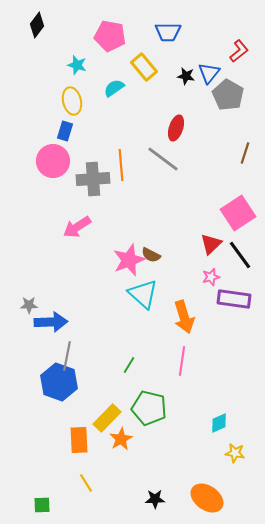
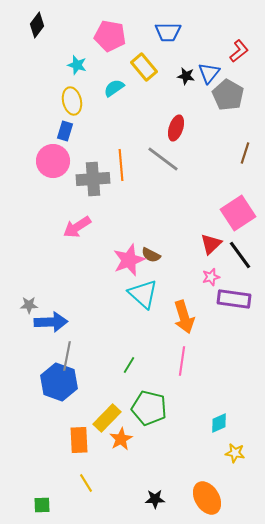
orange ellipse at (207, 498): rotated 24 degrees clockwise
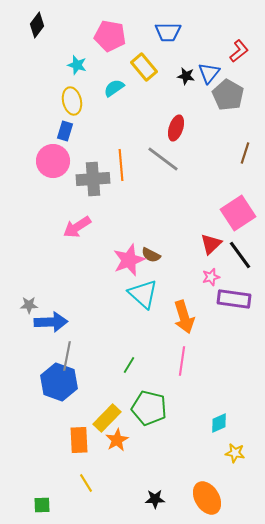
orange star at (121, 439): moved 4 px left, 1 px down
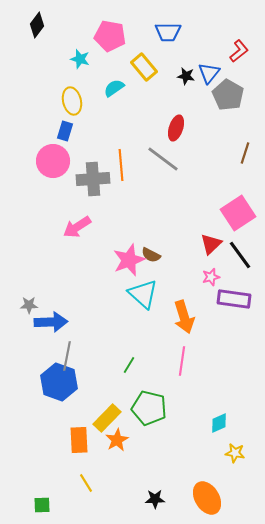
cyan star at (77, 65): moved 3 px right, 6 px up
